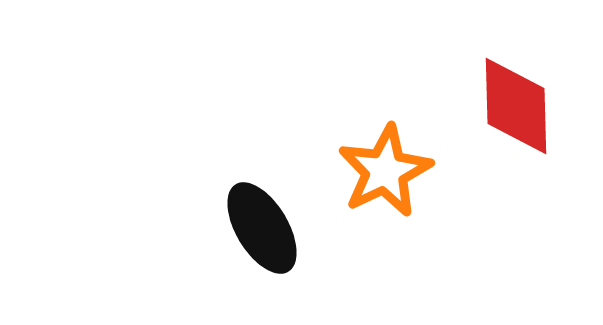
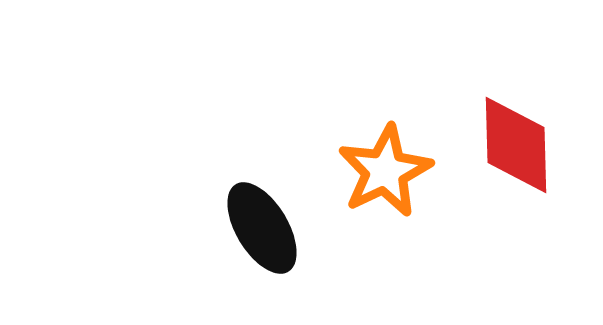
red diamond: moved 39 px down
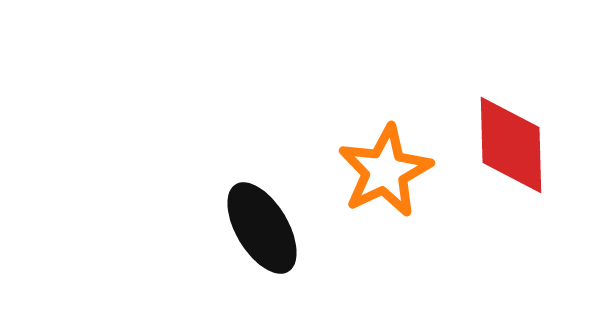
red diamond: moved 5 px left
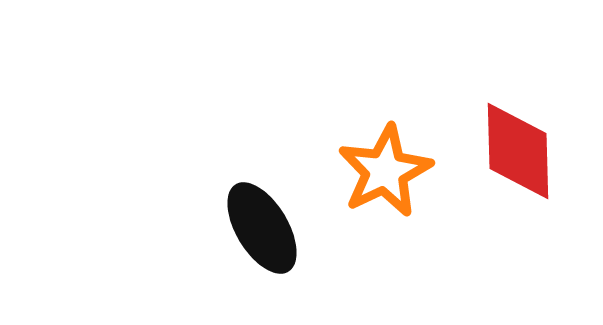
red diamond: moved 7 px right, 6 px down
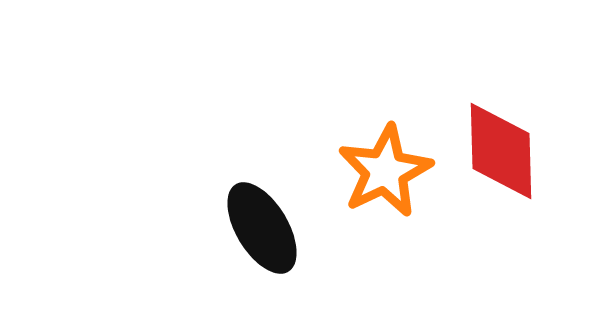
red diamond: moved 17 px left
